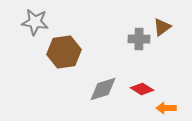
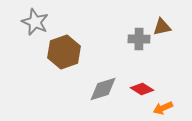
gray star: rotated 16 degrees clockwise
brown triangle: rotated 24 degrees clockwise
brown hexagon: rotated 12 degrees counterclockwise
orange arrow: moved 3 px left; rotated 24 degrees counterclockwise
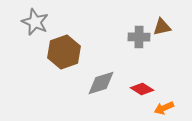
gray cross: moved 2 px up
gray diamond: moved 2 px left, 6 px up
orange arrow: moved 1 px right
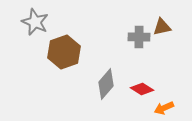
gray diamond: moved 5 px right, 1 px down; rotated 32 degrees counterclockwise
